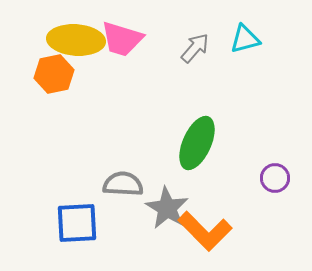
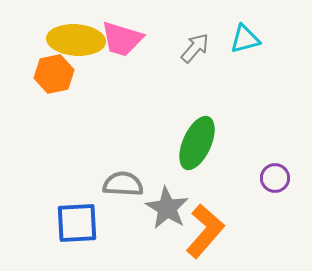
orange L-shape: rotated 94 degrees counterclockwise
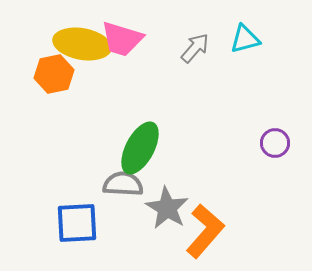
yellow ellipse: moved 6 px right, 4 px down; rotated 6 degrees clockwise
green ellipse: moved 57 px left, 5 px down; rotated 4 degrees clockwise
purple circle: moved 35 px up
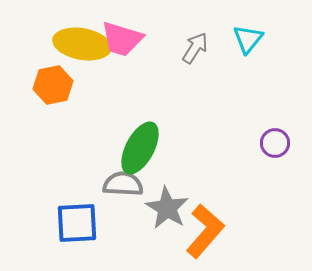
cyan triangle: moved 3 px right; rotated 36 degrees counterclockwise
gray arrow: rotated 8 degrees counterclockwise
orange hexagon: moved 1 px left, 11 px down
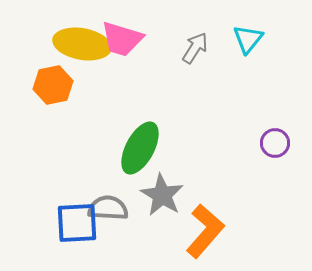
gray semicircle: moved 15 px left, 24 px down
gray star: moved 5 px left, 13 px up
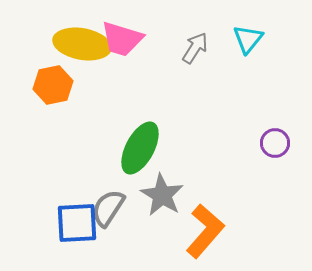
gray semicircle: rotated 60 degrees counterclockwise
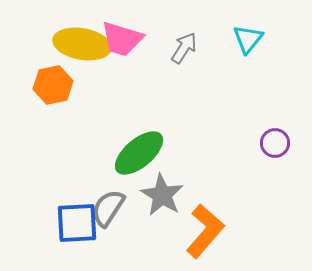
gray arrow: moved 11 px left
green ellipse: moved 1 px left, 5 px down; rotated 22 degrees clockwise
